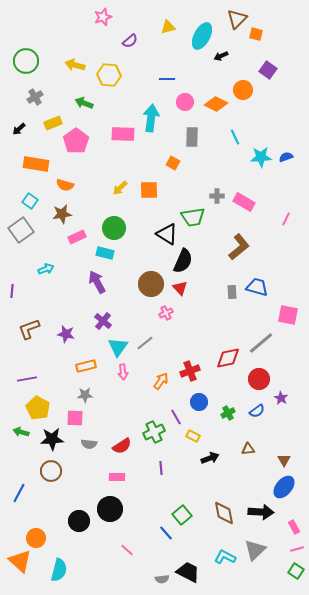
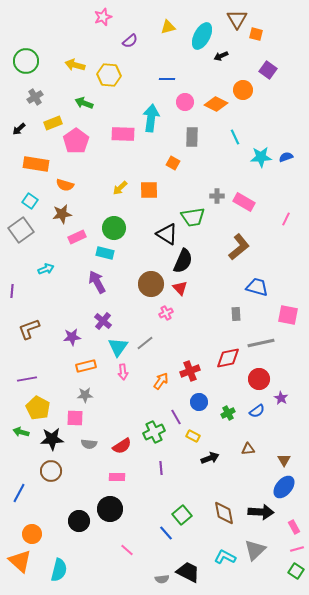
brown triangle at (237, 19): rotated 15 degrees counterclockwise
gray rectangle at (232, 292): moved 4 px right, 22 px down
purple star at (66, 334): moved 6 px right, 3 px down; rotated 18 degrees counterclockwise
gray line at (261, 343): rotated 28 degrees clockwise
orange circle at (36, 538): moved 4 px left, 4 px up
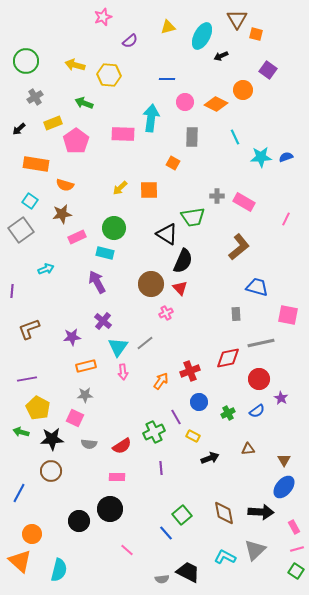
pink square at (75, 418): rotated 24 degrees clockwise
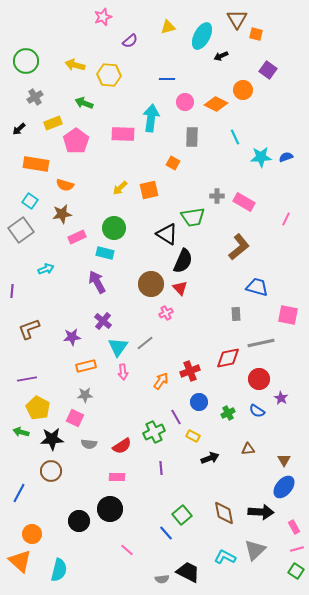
orange square at (149, 190): rotated 12 degrees counterclockwise
blue semicircle at (257, 411): rotated 70 degrees clockwise
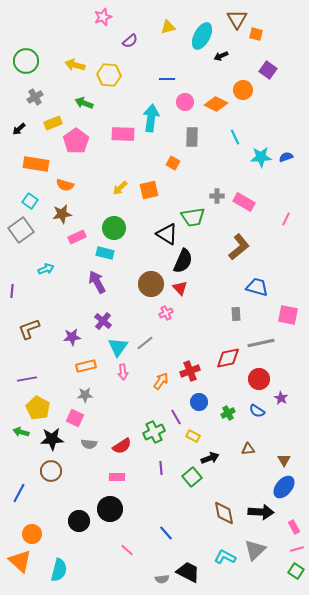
green square at (182, 515): moved 10 px right, 38 px up
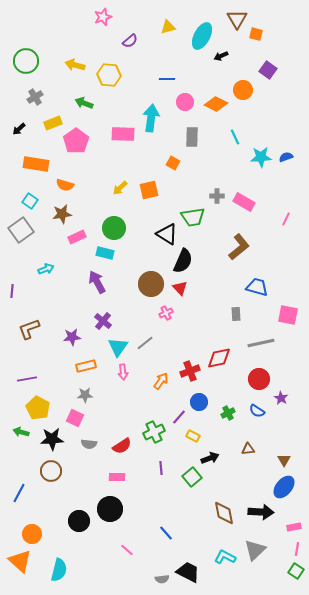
red diamond at (228, 358): moved 9 px left
purple line at (176, 417): moved 3 px right; rotated 70 degrees clockwise
pink rectangle at (294, 527): rotated 72 degrees counterclockwise
pink line at (297, 549): rotated 64 degrees counterclockwise
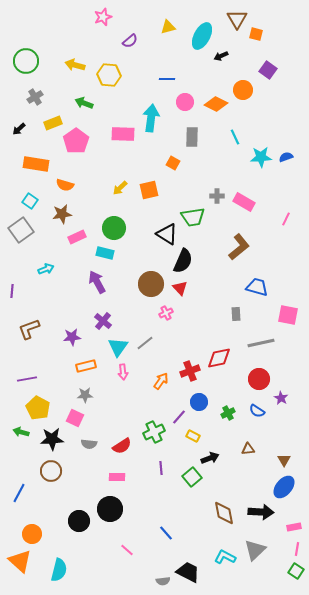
gray semicircle at (162, 579): moved 1 px right, 2 px down
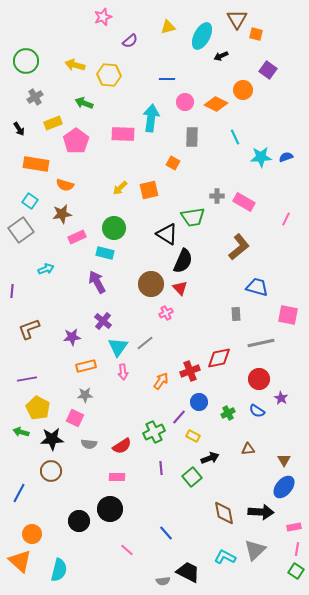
black arrow at (19, 129): rotated 80 degrees counterclockwise
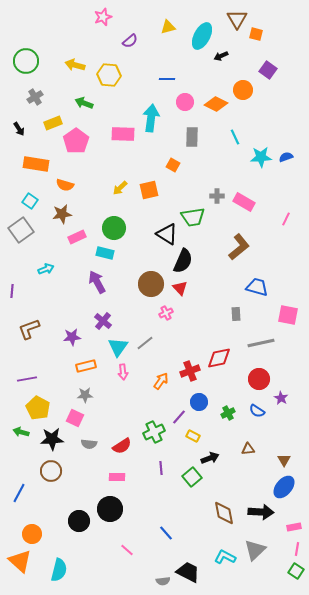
orange square at (173, 163): moved 2 px down
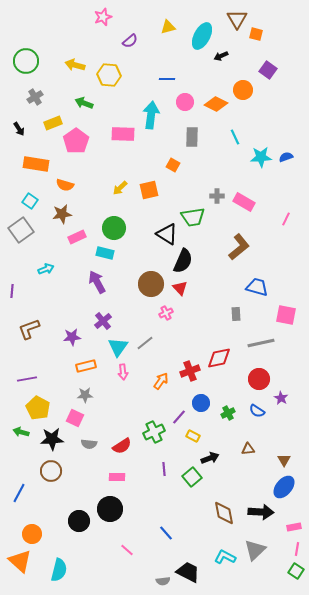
cyan arrow at (151, 118): moved 3 px up
pink square at (288, 315): moved 2 px left
purple cross at (103, 321): rotated 12 degrees clockwise
blue circle at (199, 402): moved 2 px right, 1 px down
purple line at (161, 468): moved 3 px right, 1 px down
